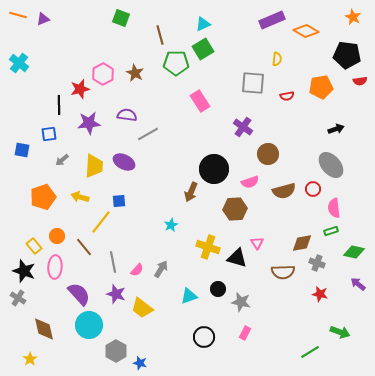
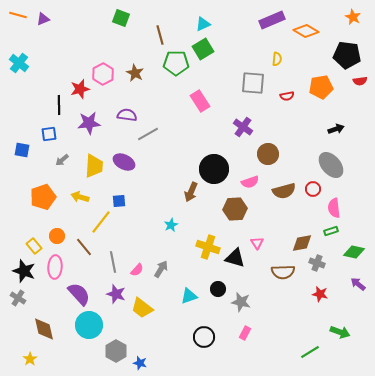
black triangle at (237, 258): moved 2 px left
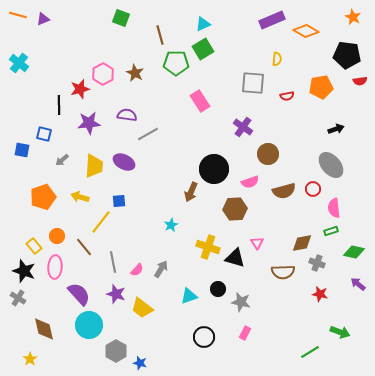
blue square at (49, 134): moved 5 px left; rotated 21 degrees clockwise
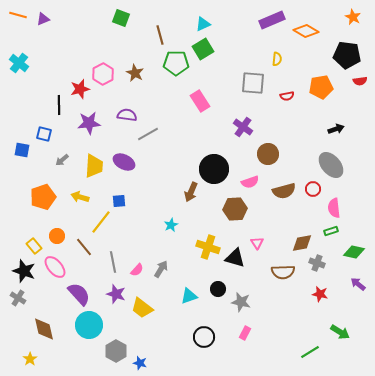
pink ellipse at (55, 267): rotated 45 degrees counterclockwise
green arrow at (340, 332): rotated 12 degrees clockwise
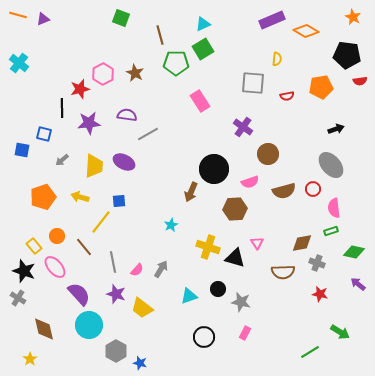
black line at (59, 105): moved 3 px right, 3 px down
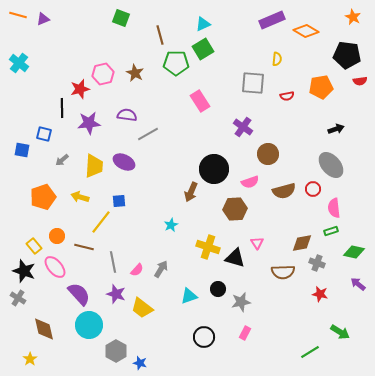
pink hexagon at (103, 74): rotated 15 degrees clockwise
brown line at (84, 247): rotated 36 degrees counterclockwise
gray star at (241, 302): rotated 24 degrees counterclockwise
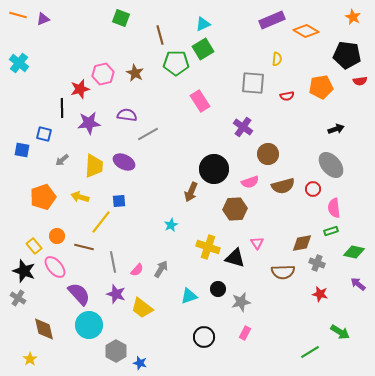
brown semicircle at (284, 191): moved 1 px left, 5 px up
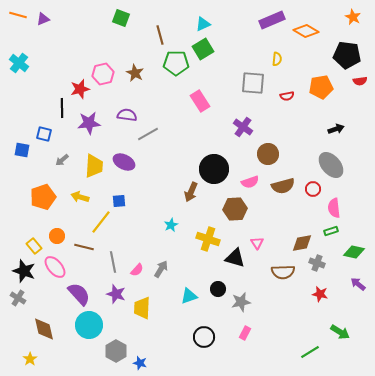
yellow cross at (208, 247): moved 8 px up
yellow trapezoid at (142, 308): rotated 55 degrees clockwise
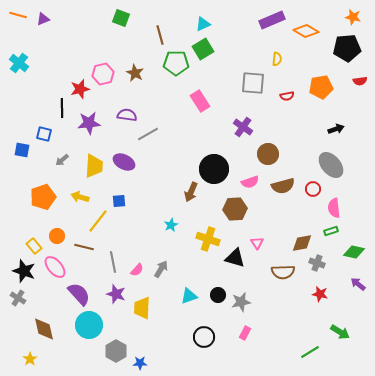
orange star at (353, 17): rotated 14 degrees counterclockwise
black pentagon at (347, 55): moved 7 px up; rotated 12 degrees counterclockwise
yellow line at (101, 222): moved 3 px left, 1 px up
black circle at (218, 289): moved 6 px down
blue star at (140, 363): rotated 16 degrees counterclockwise
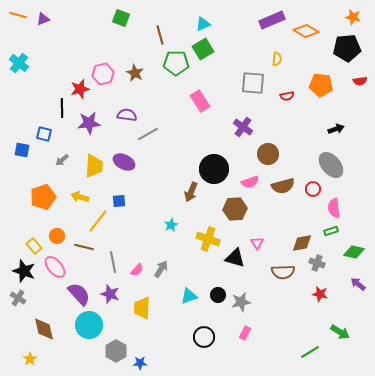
orange pentagon at (321, 87): moved 2 px up; rotated 15 degrees clockwise
purple star at (116, 294): moved 6 px left
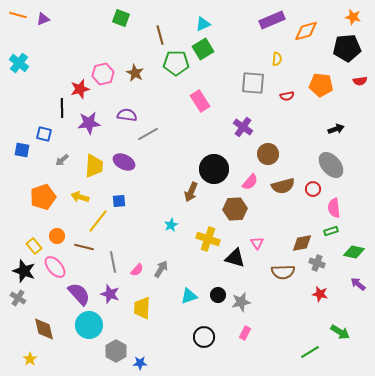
orange diamond at (306, 31): rotated 45 degrees counterclockwise
pink semicircle at (250, 182): rotated 30 degrees counterclockwise
